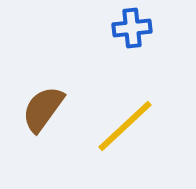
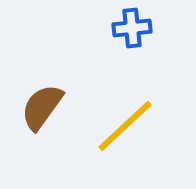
brown semicircle: moved 1 px left, 2 px up
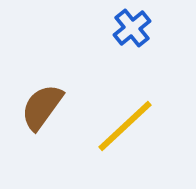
blue cross: rotated 33 degrees counterclockwise
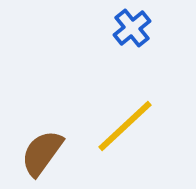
brown semicircle: moved 46 px down
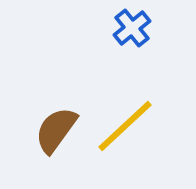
brown semicircle: moved 14 px right, 23 px up
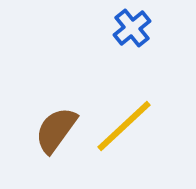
yellow line: moved 1 px left
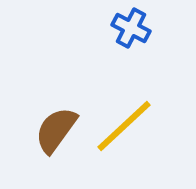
blue cross: moved 1 px left; rotated 24 degrees counterclockwise
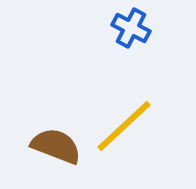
brown semicircle: moved 16 px down; rotated 75 degrees clockwise
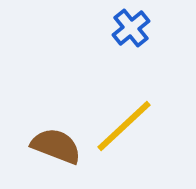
blue cross: rotated 24 degrees clockwise
